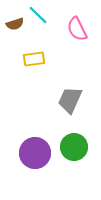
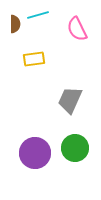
cyan line: rotated 60 degrees counterclockwise
brown semicircle: rotated 72 degrees counterclockwise
green circle: moved 1 px right, 1 px down
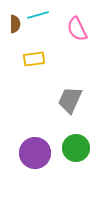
green circle: moved 1 px right
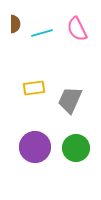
cyan line: moved 4 px right, 18 px down
yellow rectangle: moved 29 px down
purple circle: moved 6 px up
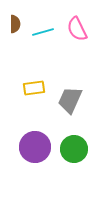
cyan line: moved 1 px right, 1 px up
green circle: moved 2 px left, 1 px down
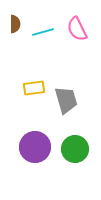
gray trapezoid: moved 4 px left; rotated 140 degrees clockwise
green circle: moved 1 px right
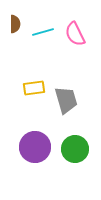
pink semicircle: moved 2 px left, 5 px down
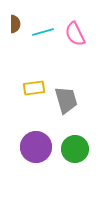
purple circle: moved 1 px right
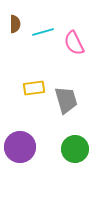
pink semicircle: moved 1 px left, 9 px down
purple circle: moved 16 px left
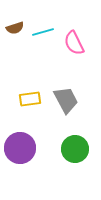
brown semicircle: moved 4 px down; rotated 72 degrees clockwise
yellow rectangle: moved 4 px left, 11 px down
gray trapezoid: rotated 12 degrees counterclockwise
purple circle: moved 1 px down
